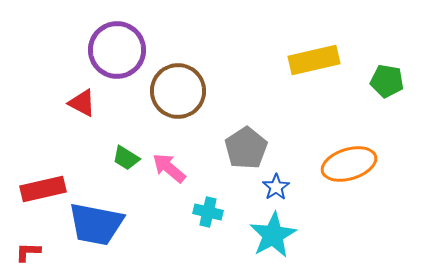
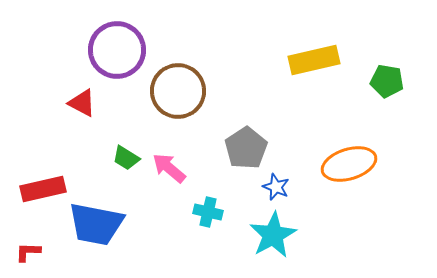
blue star: rotated 16 degrees counterclockwise
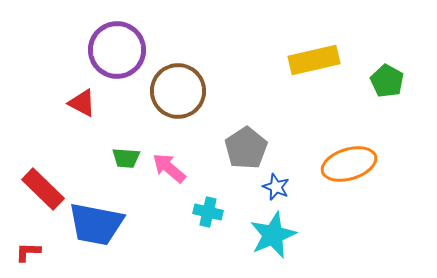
green pentagon: rotated 20 degrees clockwise
green trapezoid: rotated 28 degrees counterclockwise
red rectangle: rotated 57 degrees clockwise
cyan star: rotated 6 degrees clockwise
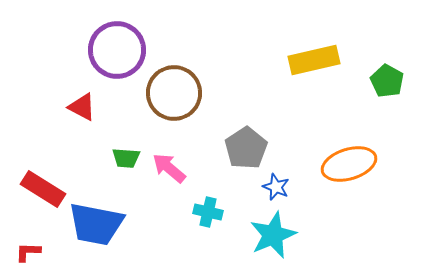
brown circle: moved 4 px left, 2 px down
red triangle: moved 4 px down
red rectangle: rotated 12 degrees counterclockwise
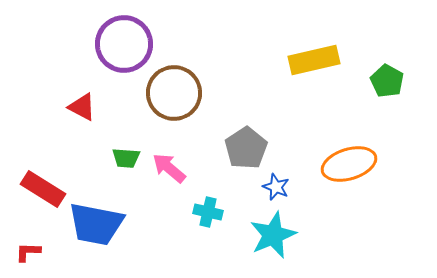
purple circle: moved 7 px right, 6 px up
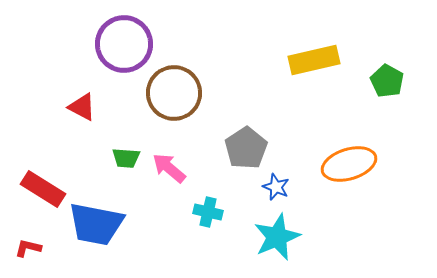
cyan star: moved 4 px right, 2 px down
red L-shape: moved 4 px up; rotated 12 degrees clockwise
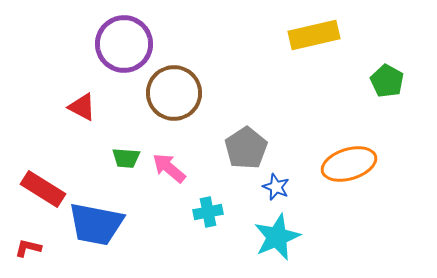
yellow rectangle: moved 25 px up
cyan cross: rotated 24 degrees counterclockwise
